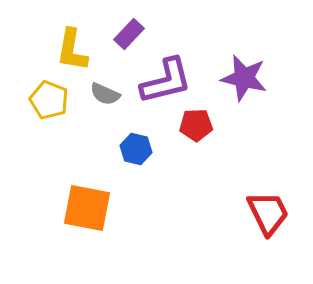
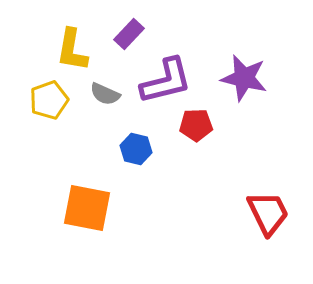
yellow pentagon: rotated 30 degrees clockwise
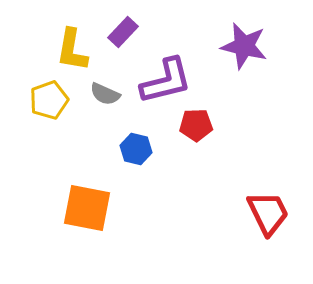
purple rectangle: moved 6 px left, 2 px up
purple star: moved 32 px up
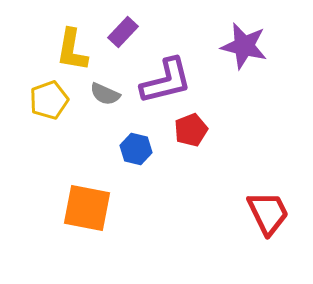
red pentagon: moved 5 px left, 5 px down; rotated 20 degrees counterclockwise
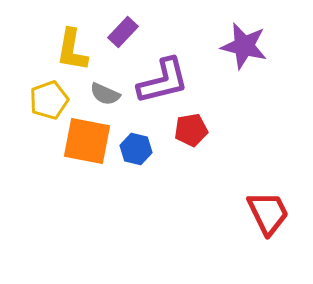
purple L-shape: moved 3 px left
red pentagon: rotated 12 degrees clockwise
orange square: moved 67 px up
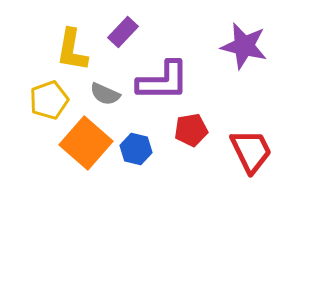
purple L-shape: rotated 14 degrees clockwise
orange square: moved 1 px left, 2 px down; rotated 30 degrees clockwise
red trapezoid: moved 17 px left, 62 px up
